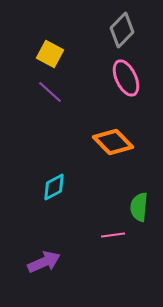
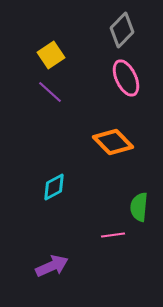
yellow square: moved 1 px right, 1 px down; rotated 28 degrees clockwise
purple arrow: moved 8 px right, 4 px down
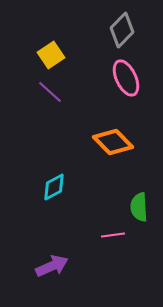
green semicircle: rotated 8 degrees counterclockwise
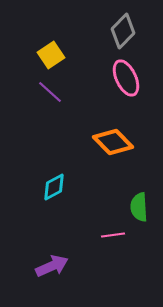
gray diamond: moved 1 px right, 1 px down
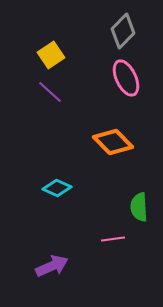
cyan diamond: moved 3 px right, 1 px down; rotated 52 degrees clockwise
pink line: moved 4 px down
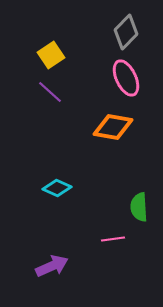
gray diamond: moved 3 px right, 1 px down
orange diamond: moved 15 px up; rotated 36 degrees counterclockwise
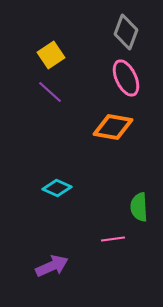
gray diamond: rotated 24 degrees counterclockwise
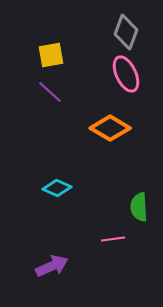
yellow square: rotated 24 degrees clockwise
pink ellipse: moved 4 px up
orange diamond: moved 3 px left, 1 px down; rotated 21 degrees clockwise
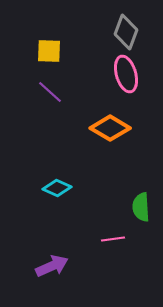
yellow square: moved 2 px left, 4 px up; rotated 12 degrees clockwise
pink ellipse: rotated 9 degrees clockwise
green semicircle: moved 2 px right
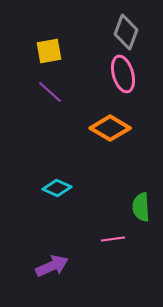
yellow square: rotated 12 degrees counterclockwise
pink ellipse: moved 3 px left
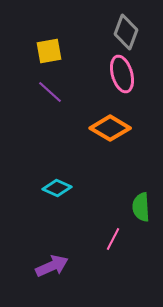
pink ellipse: moved 1 px left
pink line: rotated 55 degrees counterclockwise
